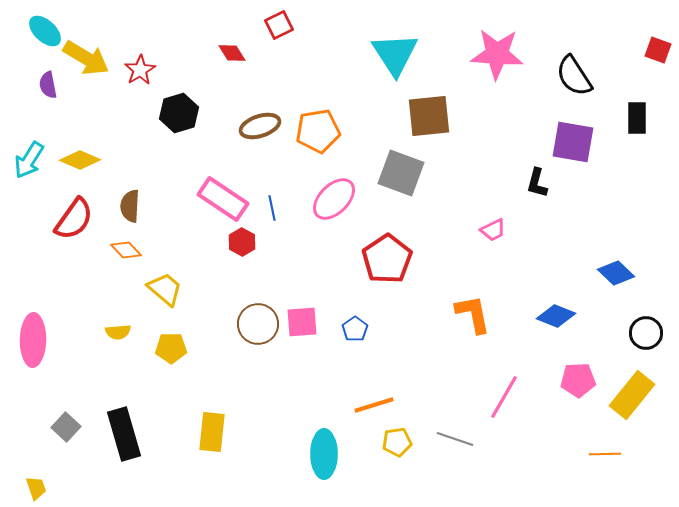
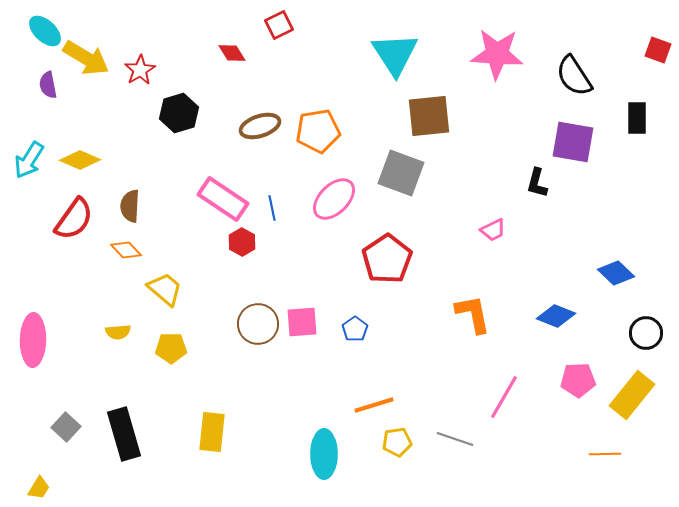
yellow trapezoid at (36, 488): moved 3 px right; rotated 50 degrees clockwise
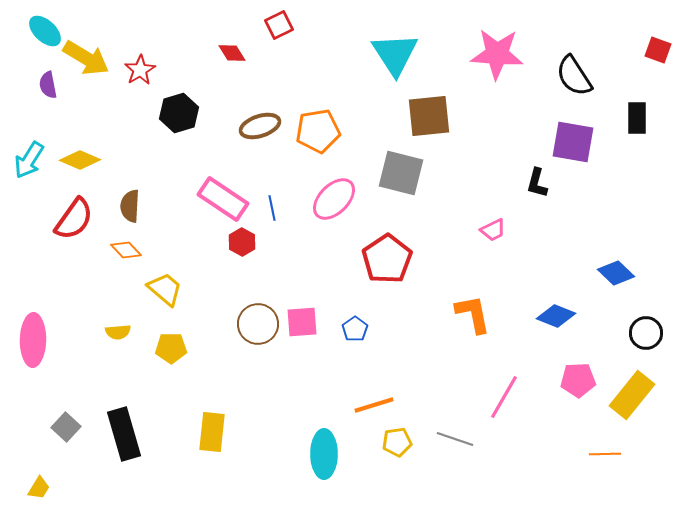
gray square at (401, 173): rotated 6 degrees counterclockwise
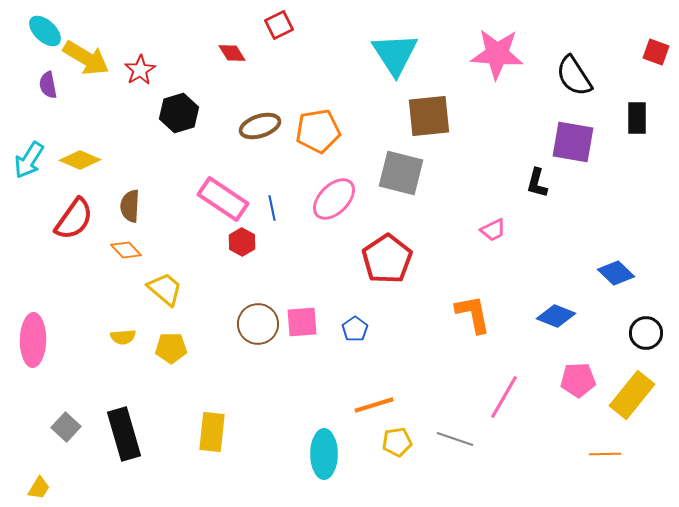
red square at (658, 50): moved 2 px left, 2 px down
yellow semicircle at (118, 332): moved 5 px right, 5 px down
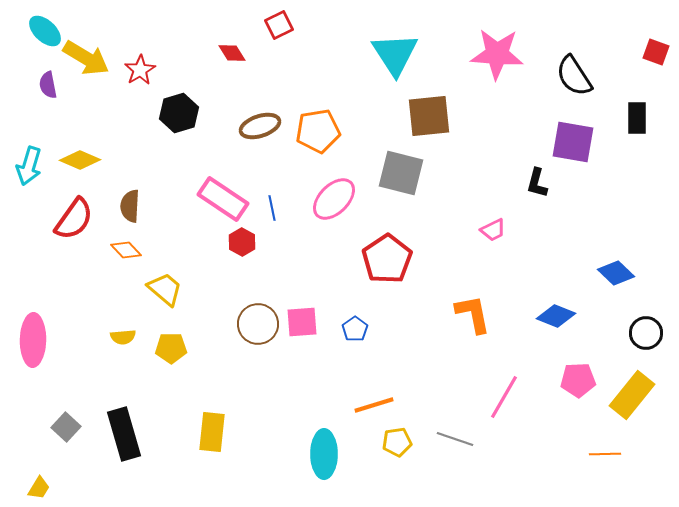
cyan arrow at (29, 160): moved 6 px down; rotated 15 degrees counterclockwise
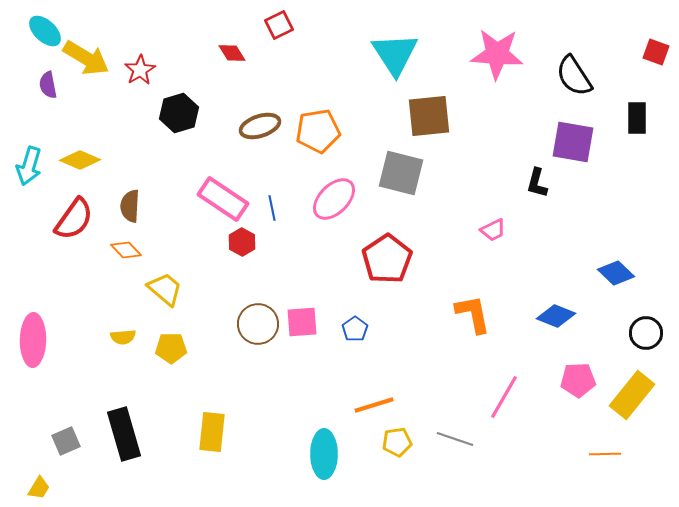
gray square at (66, 427): moved 14 px down; rotated 24 degrees clockwise
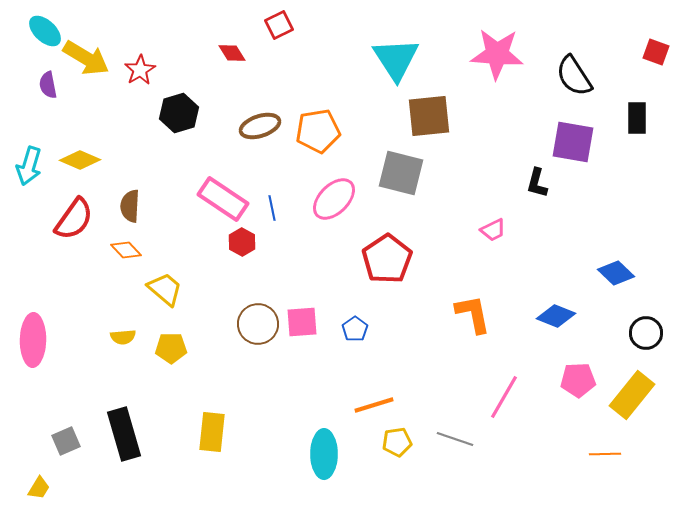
cyan triangle at (395, 54): moved 1 px right, 5 px down
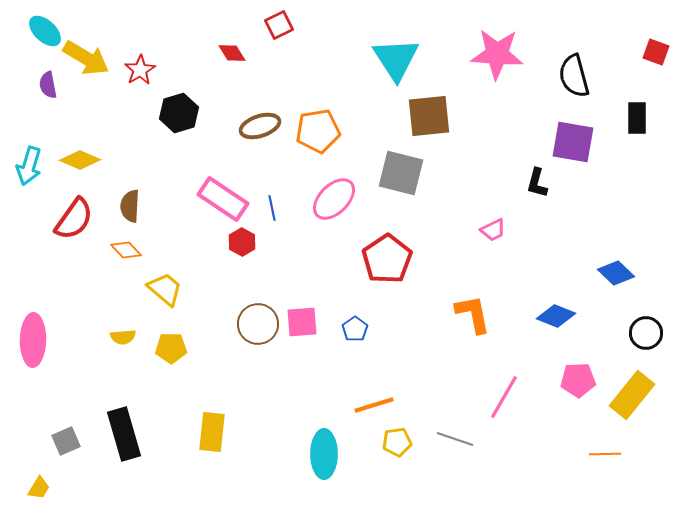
black semicircle at (574, 76): rotated 18 degrees clockwise
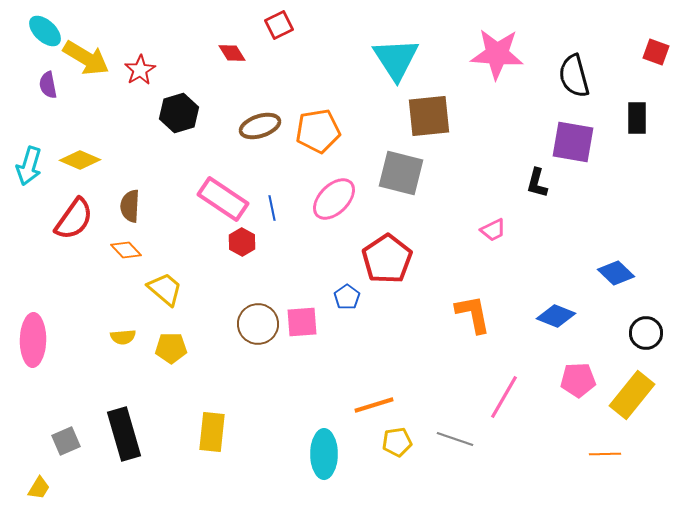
blue pentagon at (355, 329): moved 8 px left, 32 px up
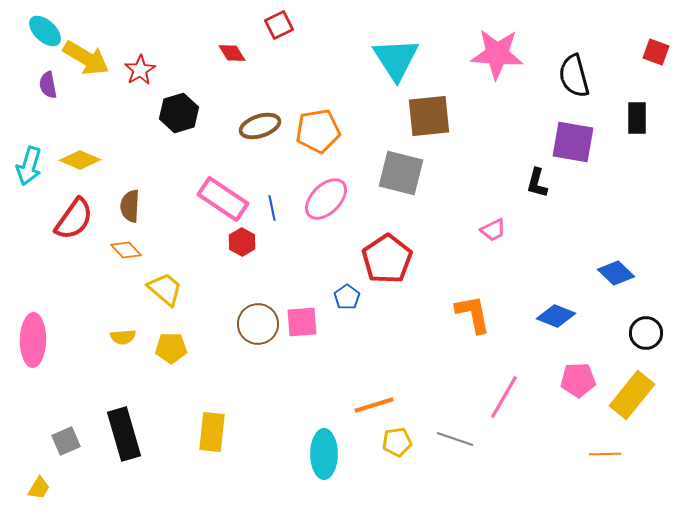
pink ellipse at (334, 199): moved 8 px left
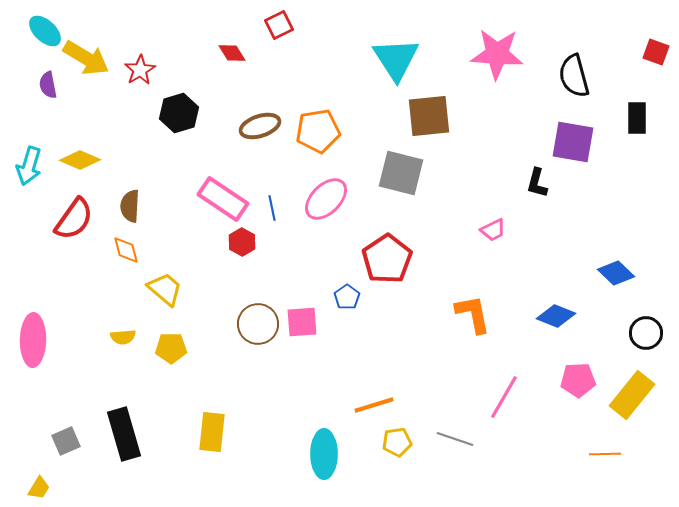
orange diamond at (126, 250): rotated 28 degrees clockwise
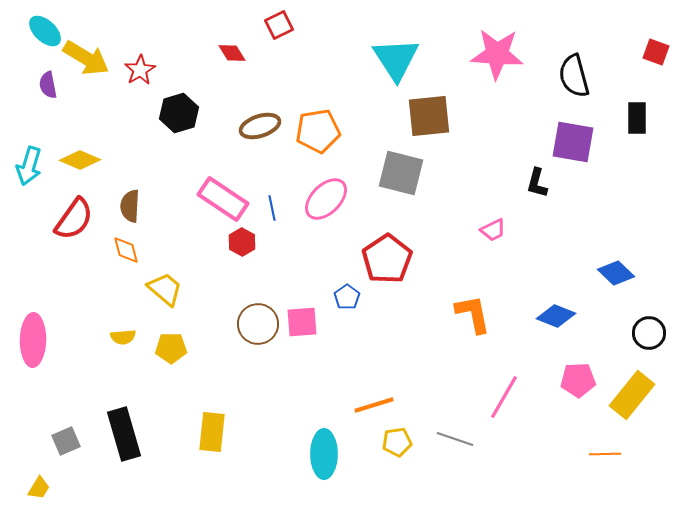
black circle at (646, 333): moved 3 px right
